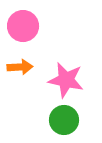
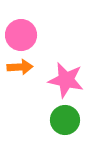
pink circle: moved 2 px left, 9 px down
green circle: moved 1 px right
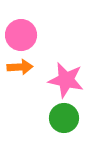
green circle: moved 1 px left, 2 px up
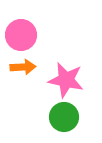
orange arrow: moved 3 px right
green circle: moved 1 px up
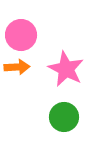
orange arrow: moved 6 px left
pink star: moved 11 px up; rotated 15 degrees clockwise
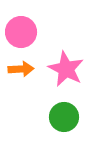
pink circle: moved 3 px up
orange arrow: moved 4 px right, 2 px down
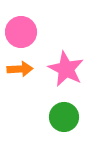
orange arrow: moved 1 px left
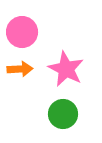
pink circle: moved 1 px right
green circle: moved 1 px left, 3 px up
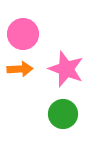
pink circle: moved 1 px right, 2 px down
pink star: rotated 6 degrees counterclockwise
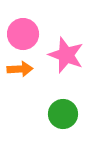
pink star: moved 14 px up
